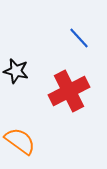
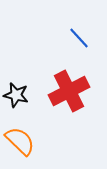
black star: moved 24 px down
orange semicircle: rotated 8 degrees clockwise
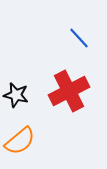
orange semicircle: rotated 96 degrees clockwise
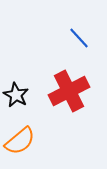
black star: rotated 15 degrees clockwise
